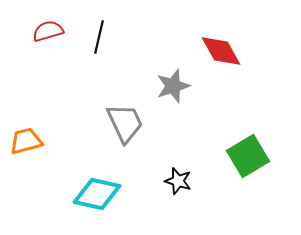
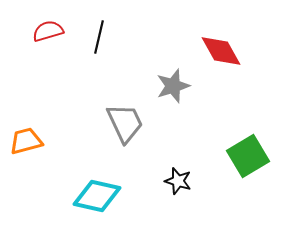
cyan diamond: moved 2 px down
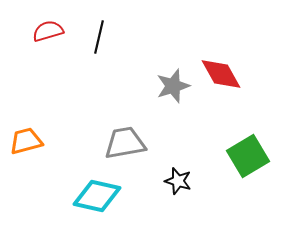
red diamond: moved 23 px down
gray trapezoid: moved 20 px down; rotated 75 degrees counterclockwise
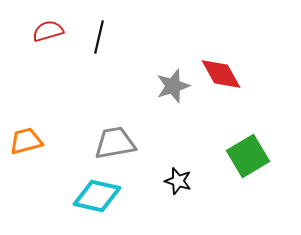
gray trapezoid: moved 10 px left
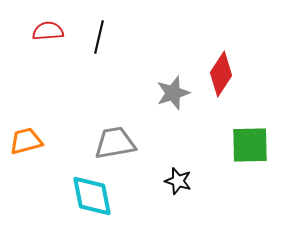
red semicircle: rotated 12 degrees clockwise
red diamond: rotated 63 degrees clockwise
gray star: moved 7 px down
green square: moved 2 px right, 11 px up; rotated 30 degrees clockwise
cyan diamond: moved 5 px left; rotated 66 degrees clockwise
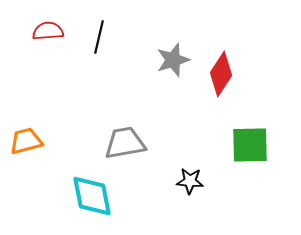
gray star: moved 33 px up
gray trapezoid: moved 10 px right
black star: moved 12 px right; rotated 12 degrees counterclockwise
